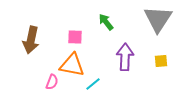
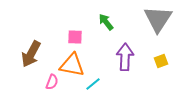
brown arrow: moved 14 px down; rotated 16 degrees clockwise
yellow square: rotated 16 degrees counterclockwise
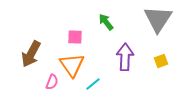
orange triangle: rotated 44 degrees clockwise
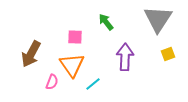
yellow square: moved 7 px right, 7 px up
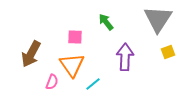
yellow square: moved 2 px up
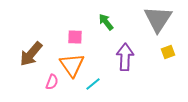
brown arrow: rotated 12 degrees clockwise
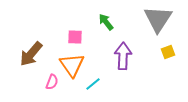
purple arrow: moved 2 px left, 1 px up
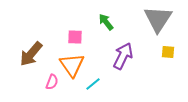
yellow square: rotated 24 degrees clockwise
purple arrow: rotated 24 degrees clockwise
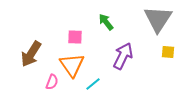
brown arrow: rotated 8 degrees counterclockwise
